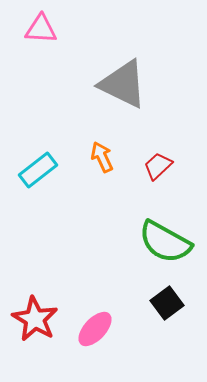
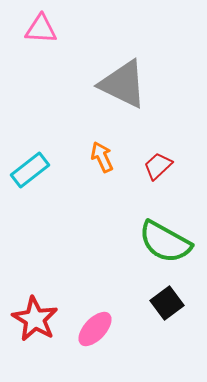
cyan rectangle: moved 8 px left
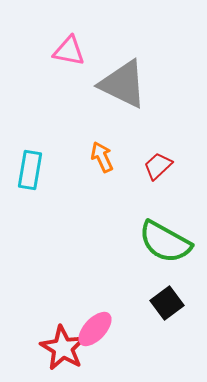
pink triangle: moved 28 px right, 22 px down; rotated 8 degrees clockwise
cyan rectangle: rotated 42 degrees counterclockwise
red star: moved 28 px right, 29 px down
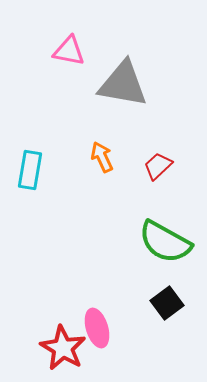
gray triangle: rotated 16 degrees counterclockwise
pink ellipse: moved 2 px right, 1 px up; rotated 60 degrees counterclockwise
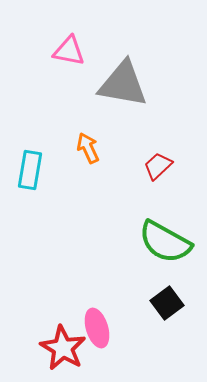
orange arrow: moved 14 px left, 9 px up
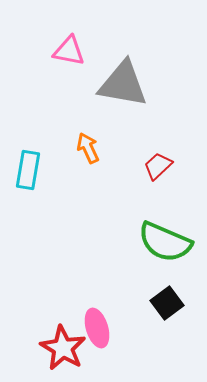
cyan rectangle: moved 2 px left
green semicircle: rotated 6 degrees counterclockwise
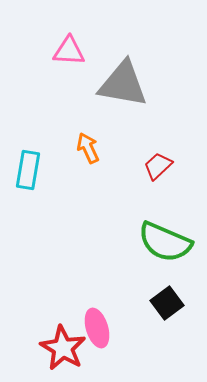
pink triangle: rotated 8 degrees counterclockwise
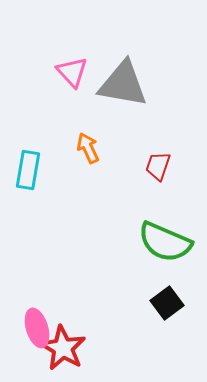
pink triangle: moved 3 px right, 21 px down; rotated 44 degrees clockwise
red trapezoid: rotated 28 degrees counterclockwise
pink ellipse: moved 60 px left
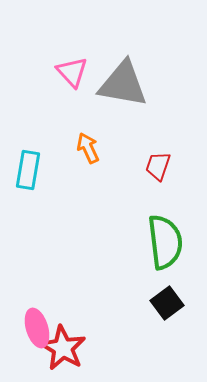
green semicircle: rotated 120 degrees counterclockwise
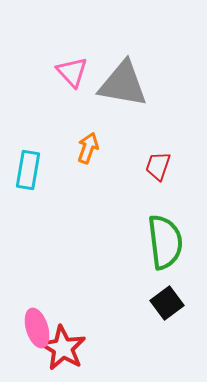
orange arrow: rotated 44 degrees clockwise
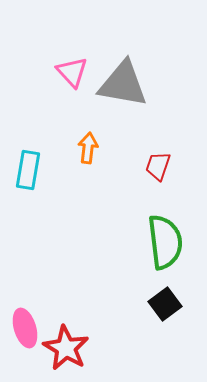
orange arrow: rotated 12 degrees counterclockwise
black square: moved 2 px left, 1 px down
pink ellipse: moved 12 px left
red star: moved 3 px right
